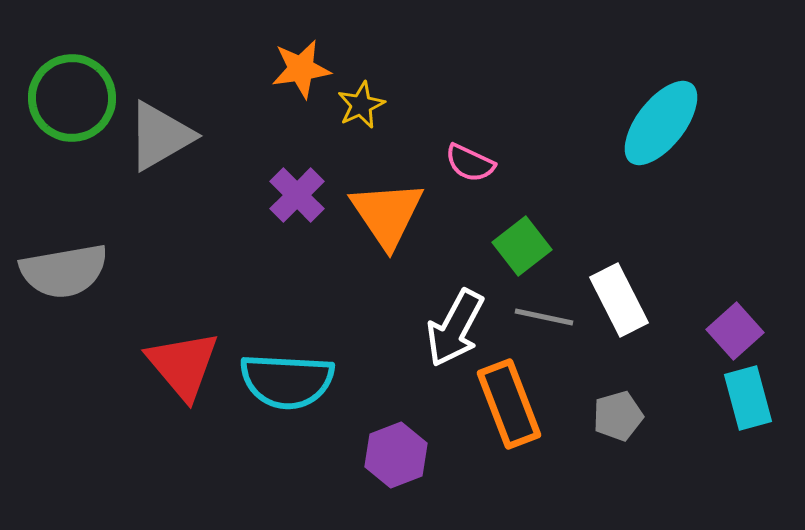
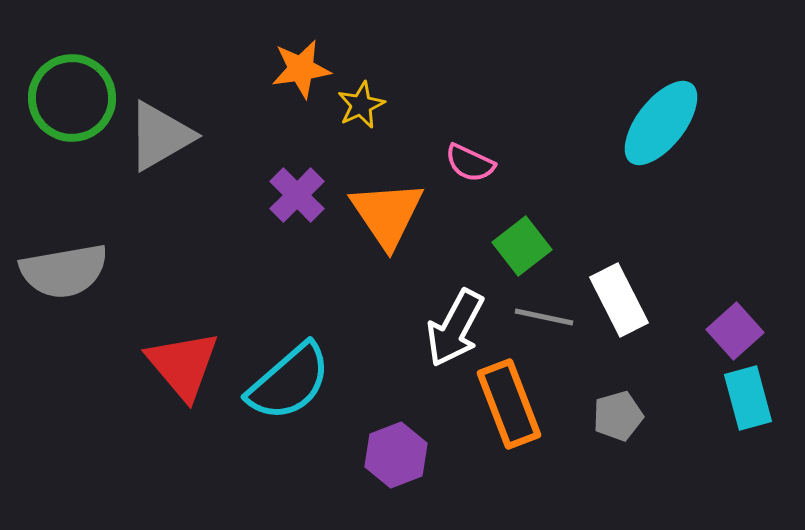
cyan semicircle: moved 2 px right, 1 px down; rotated 44 degrees counterclockwise
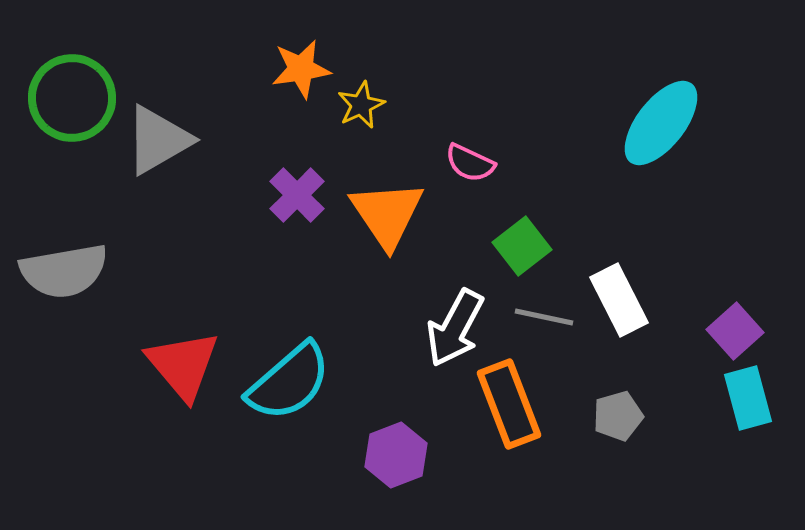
gray triangle: moved 2 px left, 4 px down
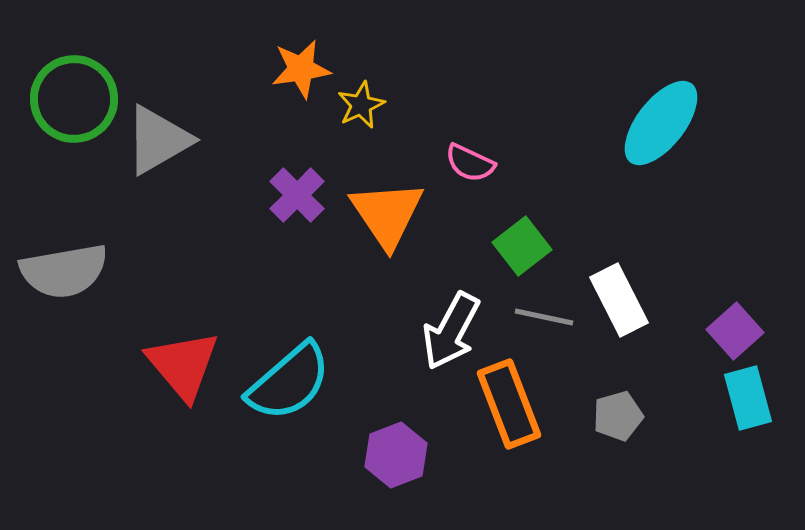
green circle: moved 2 px right, 1 px down
white arrow: moved 4 px left, 3 px down
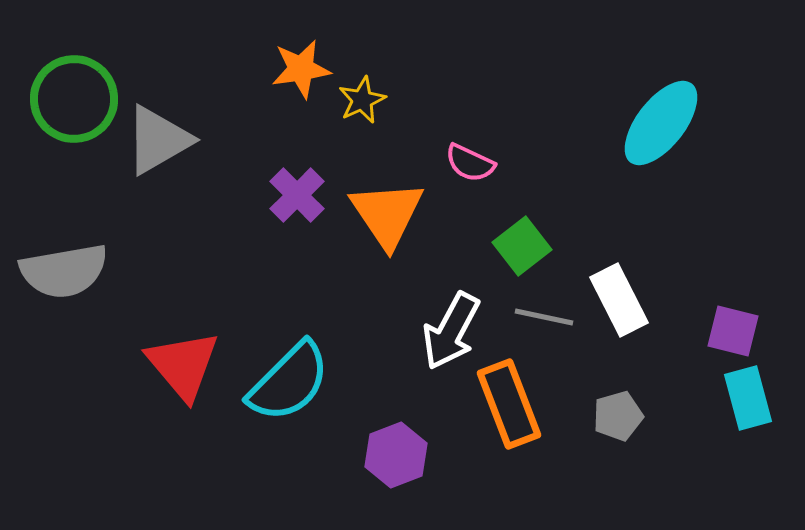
yellow star: moved 1 px right, 5 px up
purple square: moved 2 px left; rotated 34 degrees counterclockwise
cyan semicircle: rotated 4 degrees counterclockwise
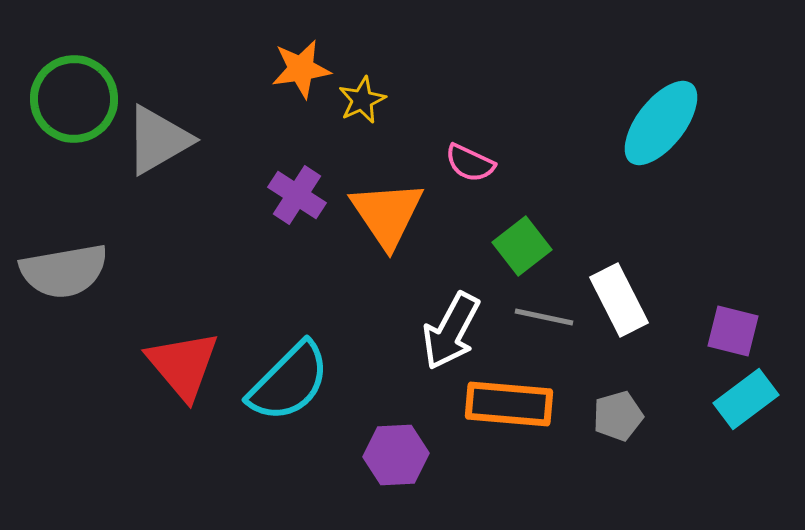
purple cross: rotated 12 degrees counterclockwise
cyan rectangle: moved 2 px left, 1 px down; rotated 68 degrees clockwise
orange rectangle: rotated 64 degrees counterclockwise
purple hexagon: rotated 18 degrees clockwise
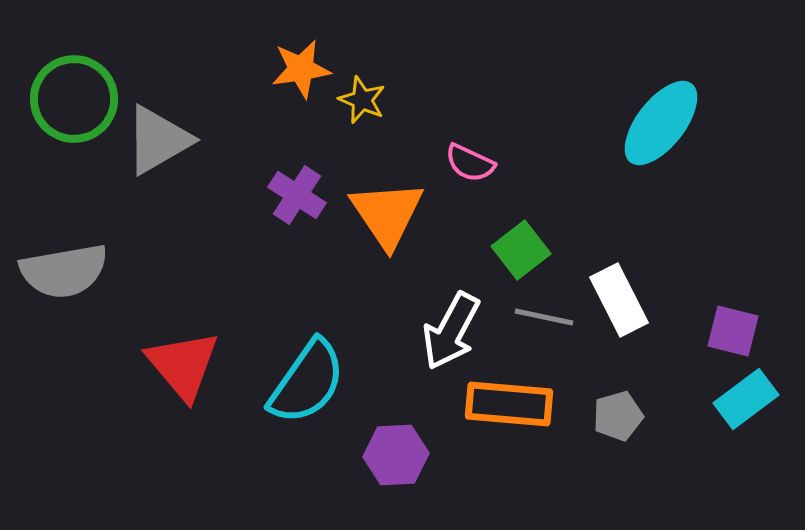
yellow star: rotated 24 degrees counterclockwise
green square: moved 1 px left, 4 px down
cyan semicircle: moved 18 px right; rotated 10 degrees counterclockwise
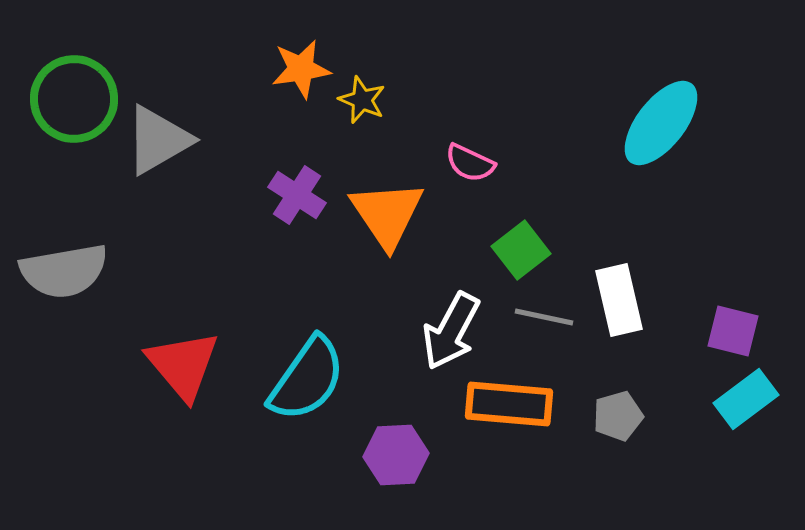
white rectangle: rotated 14 degrees clockwise
cyan semicircle: moved 3 px up
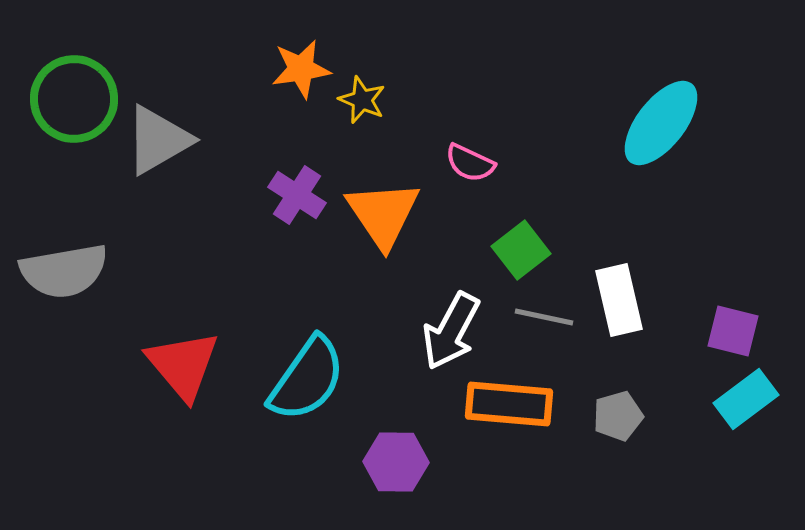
orange triangle: moved 4 px left
purple hexagon: moved 7 px down; rotated 4 degrees clockwise
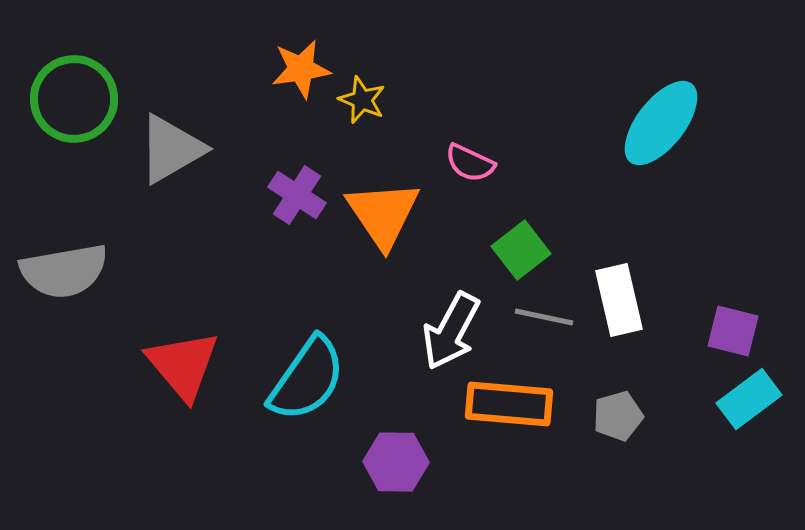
gray triangle: moved 13 px right, 9 px down
cyan rectangle: moved 3 px right
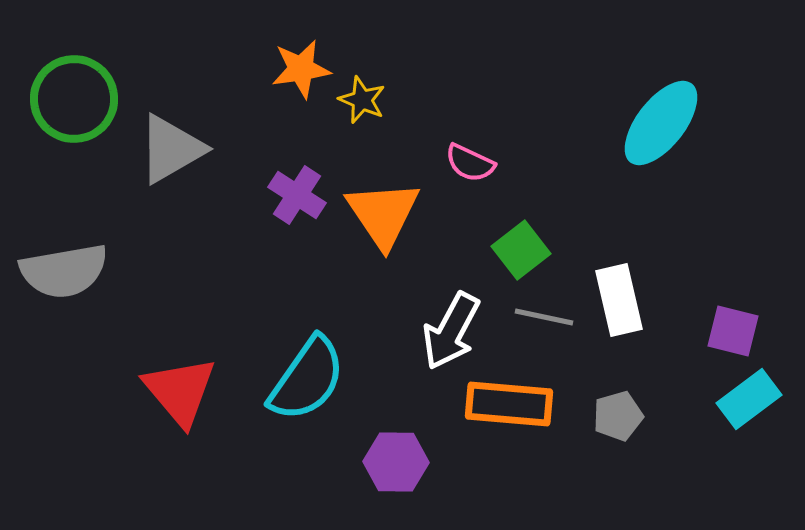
red triangle: moved 3 px left, 26 px down
